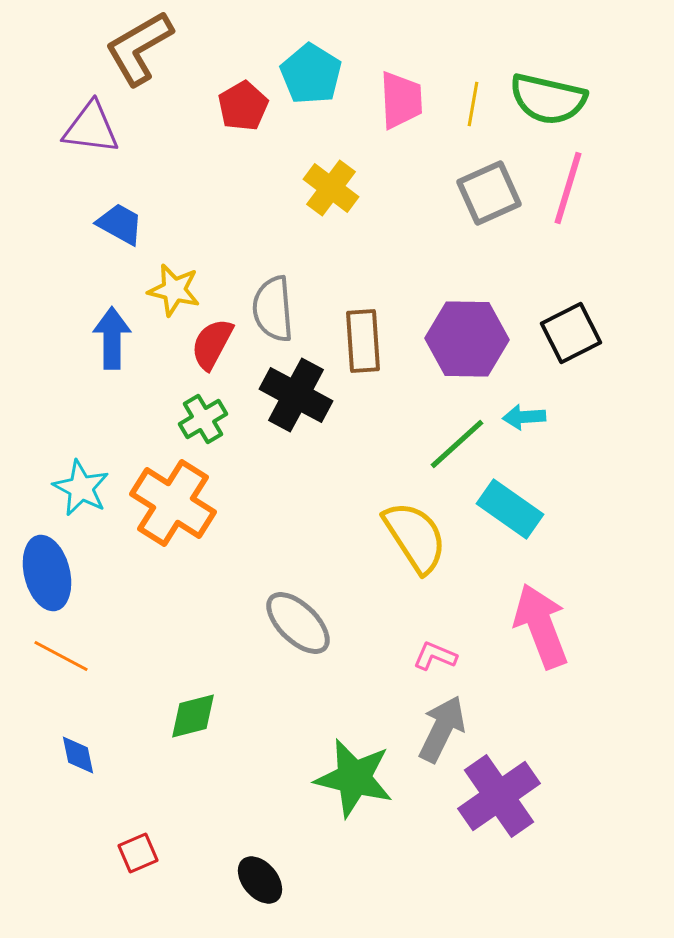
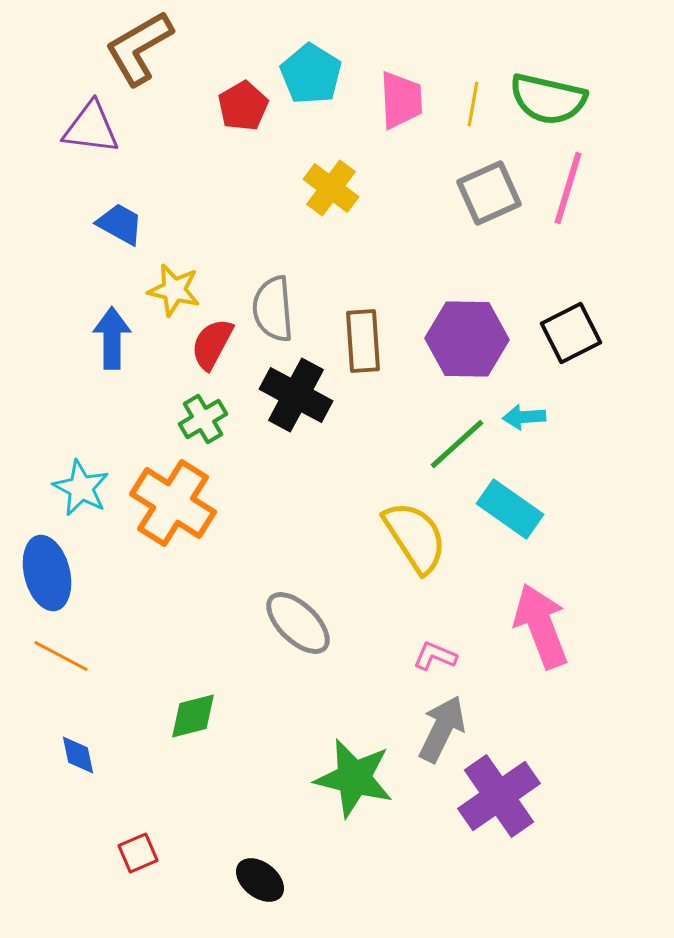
black ellipse: rotated 12 degrees counterclockwise
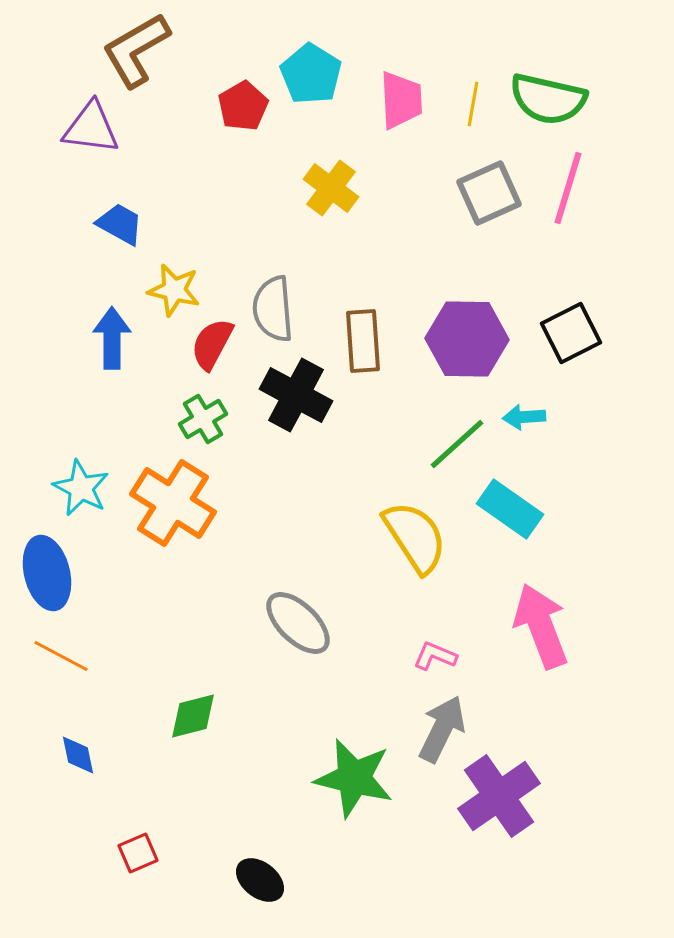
brown L-shape: moved 3 px left, 2 px down
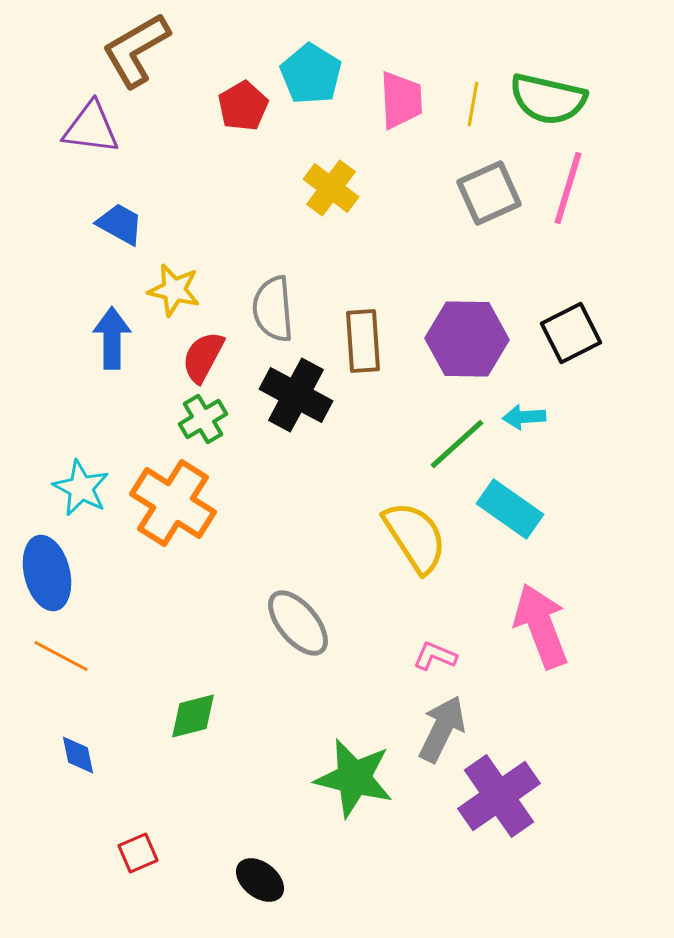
red semicircle: moved 9 px left, 13 px down
gray ellipse: rotated 6 degrees clockwise
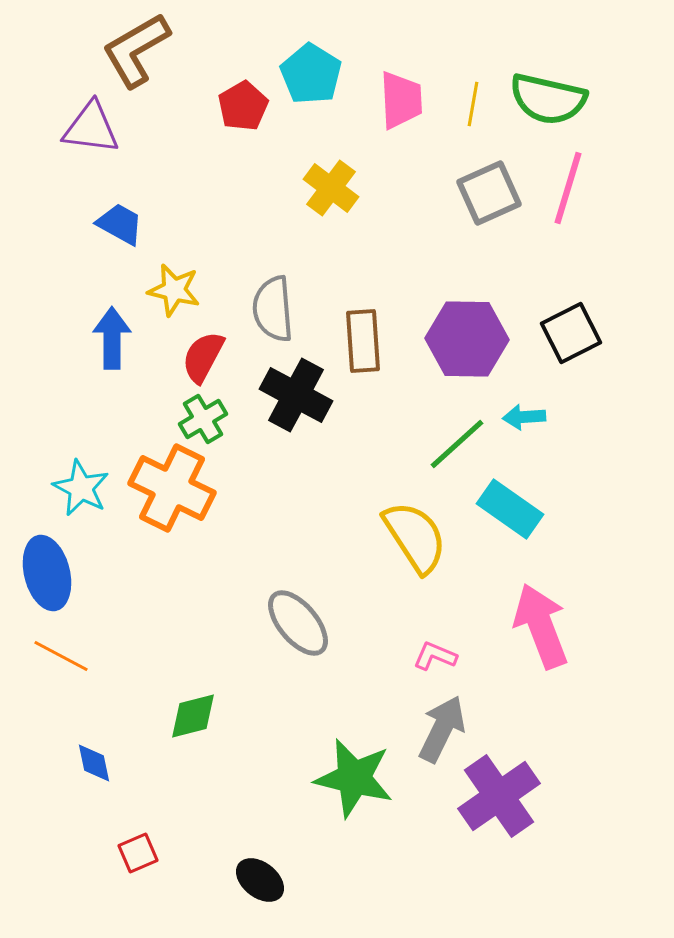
orange cross: moved 1 px left, 15 px up; rotated 6 degrees counterclockwise
blue diamond: moved 16 px right, 8 px down
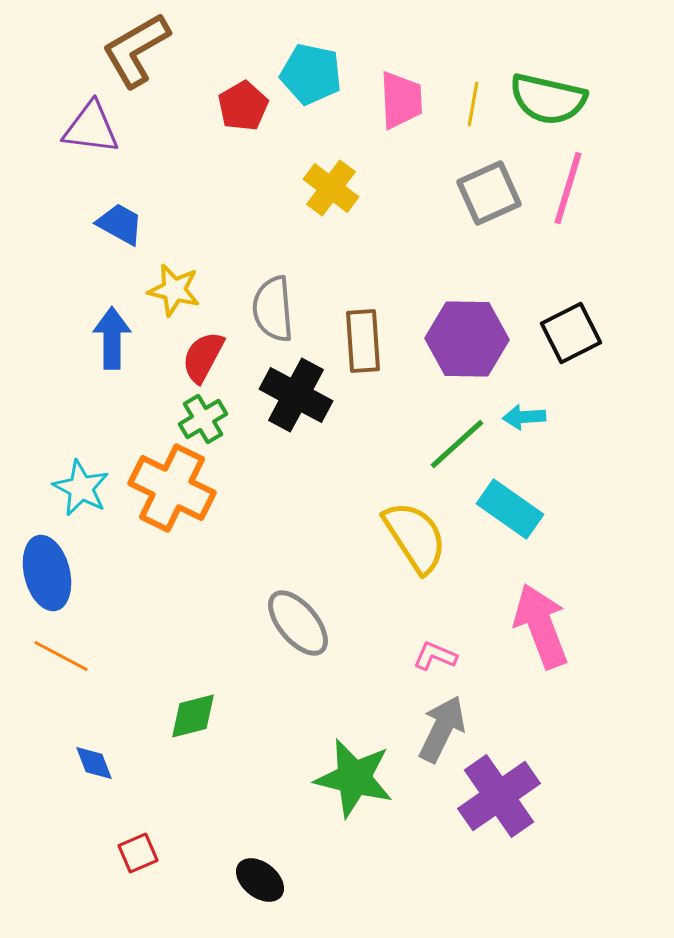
cyan pentagon: rotated 20 degrees counterclockwise
blue diamond: rotated 9 degrees counterclockwise
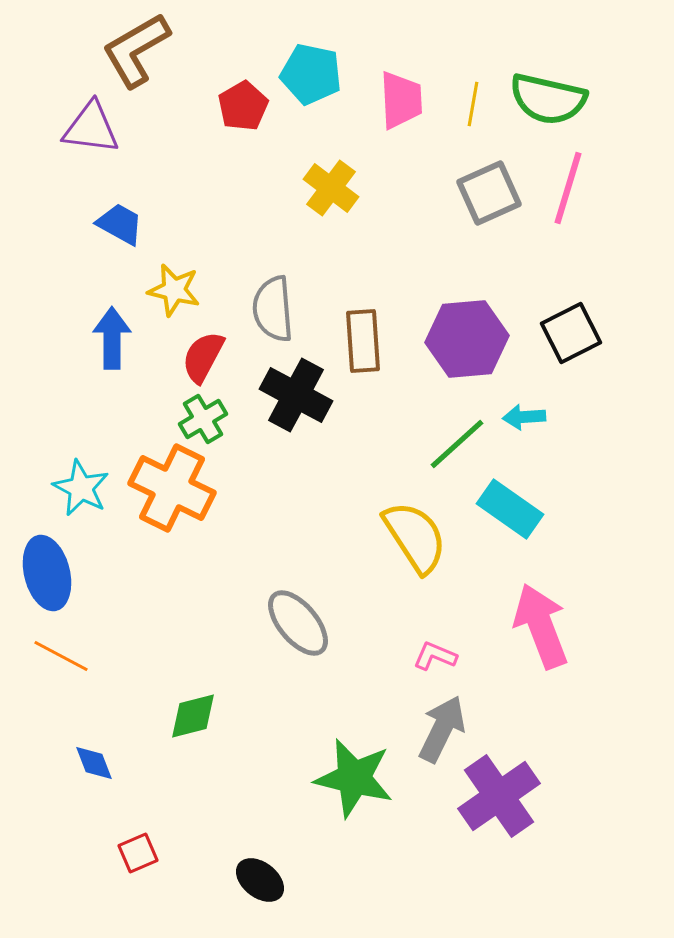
purple hexagon: rotated 6 degrees counterclockwise
